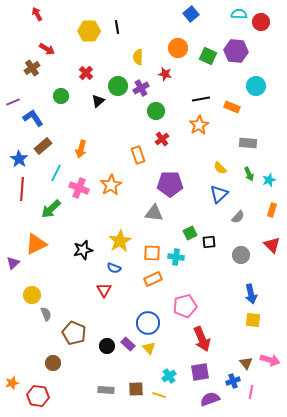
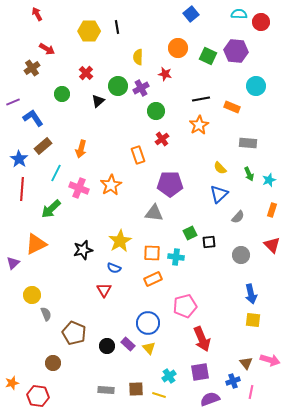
green circle at (61, 96): moved 1 px right, 2 px up
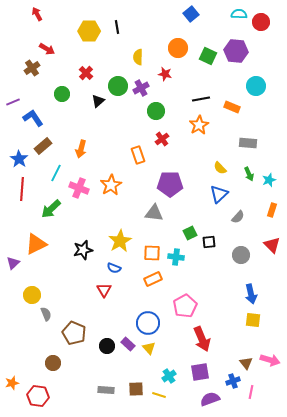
pink pentagon at (185, 306): rotated 15 degrees counterclockwise
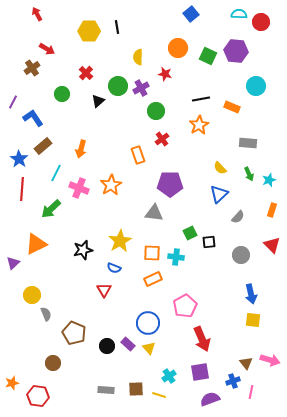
purple line at (13, 102): rotated 40 degrees counterclockwise
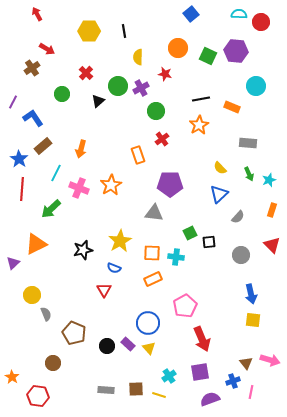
black line at (117, 27): moved 7 px right, 4 px down
orange star at (12, 383): moved 6 px up; rotated 24 degrees counterclockwise
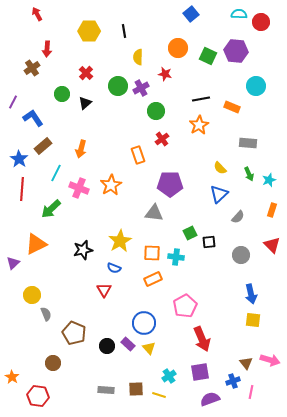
red arrow at (47, 49): rotated 63 degrees clockwise
black triangle at (98, 101): moved 13 px left, 2 px down
blue circle at (148, 323): moved 4 px left
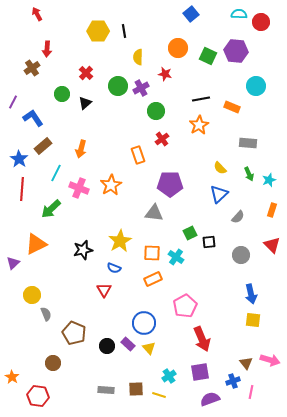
yellow hexagon at (89, 31): moved 9 px right
cyan cross at (176, 257): rotated 28 degrees clockwise
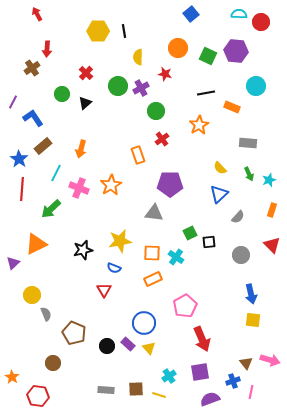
black line at (201, 99): moved 5 px right, 6 px up
yellow star at (120, 241): rotated 20 degrees clockwise
